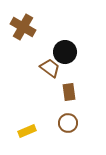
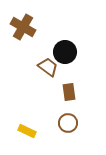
brown trapezoid: moved 2 px left, 1 px up
yellow rectangle: rotated 48 degrees clockwise
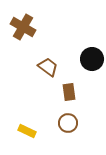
black circle: moved 27 px right, 7 px down
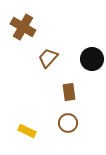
brown trapezoid: moved 9 px up; rotated 85 degrees counterclockwise
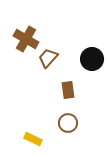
brown cross: moved 3 px right, 12 px down
brown rectangle: moved 1 px left, 2 px up
yellow rectangle: moved 6 px right, 8 px down
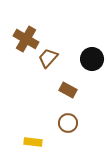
brown rectangle: rotated 54 degrees counterclockwise
yellow rectangle: moved 3 px down; rotated 18 degrees counterclockwise
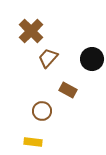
brown cross: moved 5 px right, 8 px up; rotated 15 degrees clockwise
brown circle: moved 26 px left, 12 px up
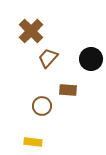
black circle: moved 1 px left
brown rectangle: rotated 24 degrees counterclockwise
brown circle: moved 5 px up
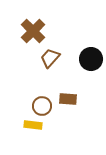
brown cross: moved 2 px right
brown trapezoid: moved 2 px right
brown rectangle: moved 9 px down
yellow rectangle: moved 17 px up
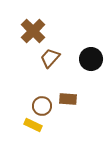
yellow rectangle: rotated 18 degrees clockwise
